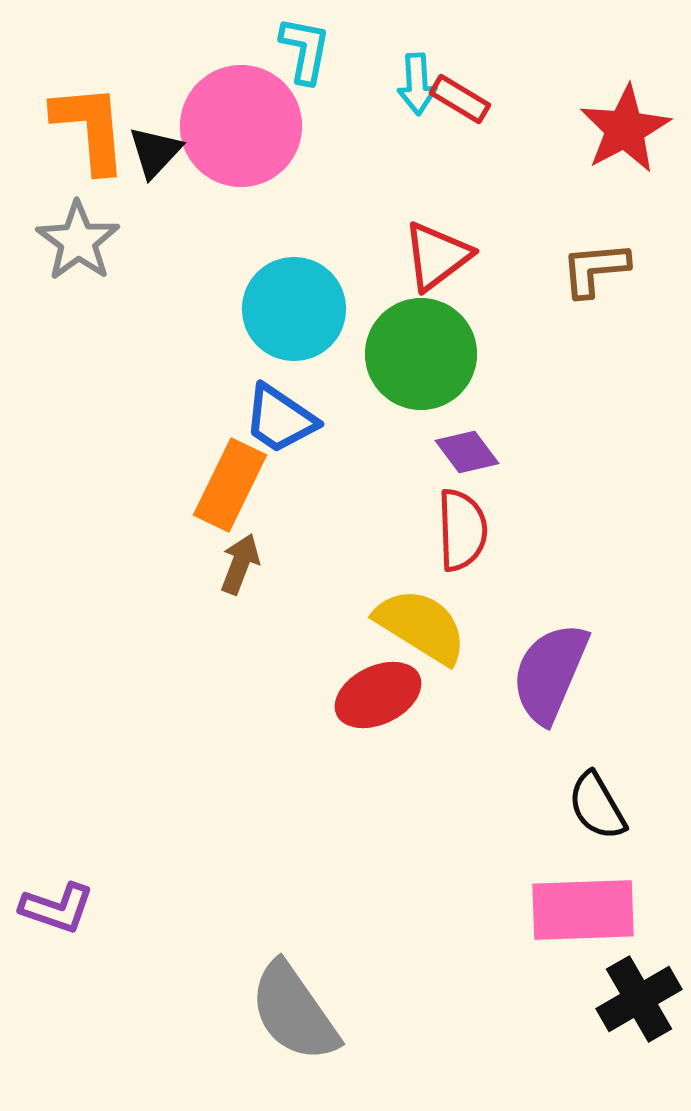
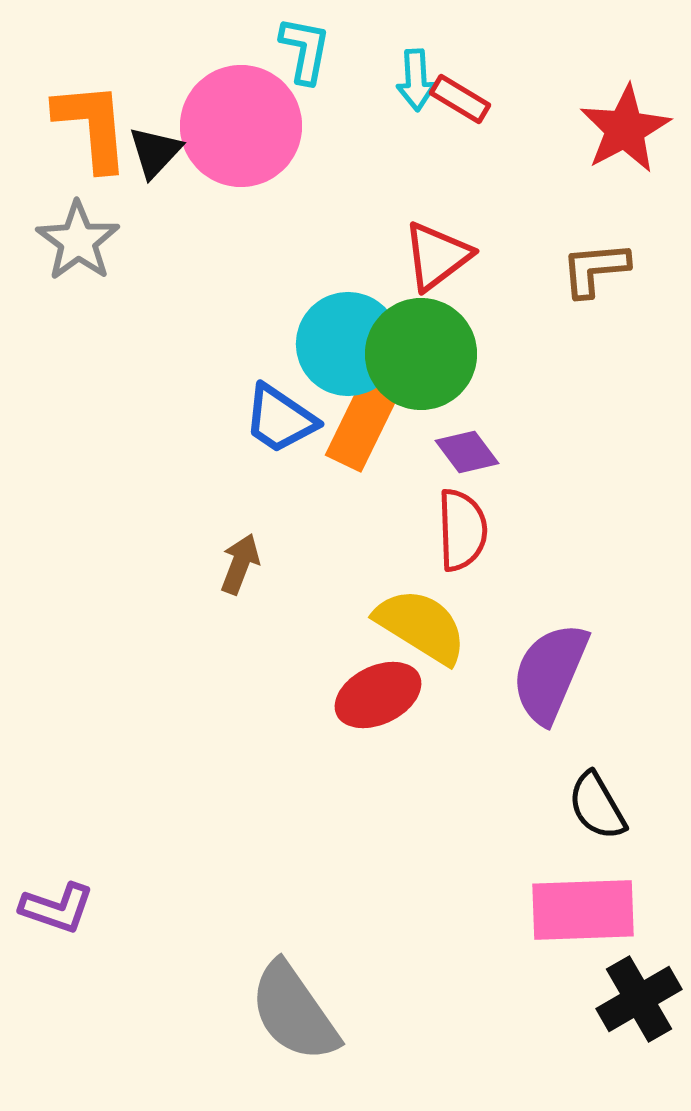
cyan arrow: moved 1 px left, 4 px up
orange L-shape: moved 2 px right, 2 px up
cyan circle: moved 54 px right, 35 px down
orange rectangle: moved 132 px right, 60 px up
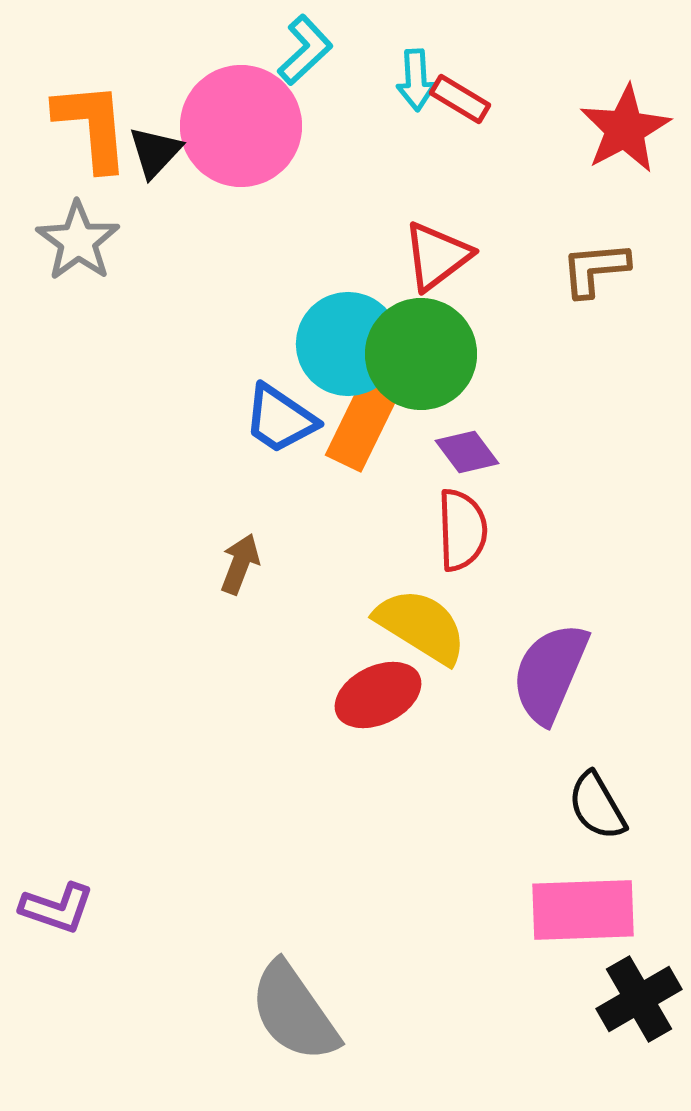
cyan L-shape: rotated 36 degrees clockwise
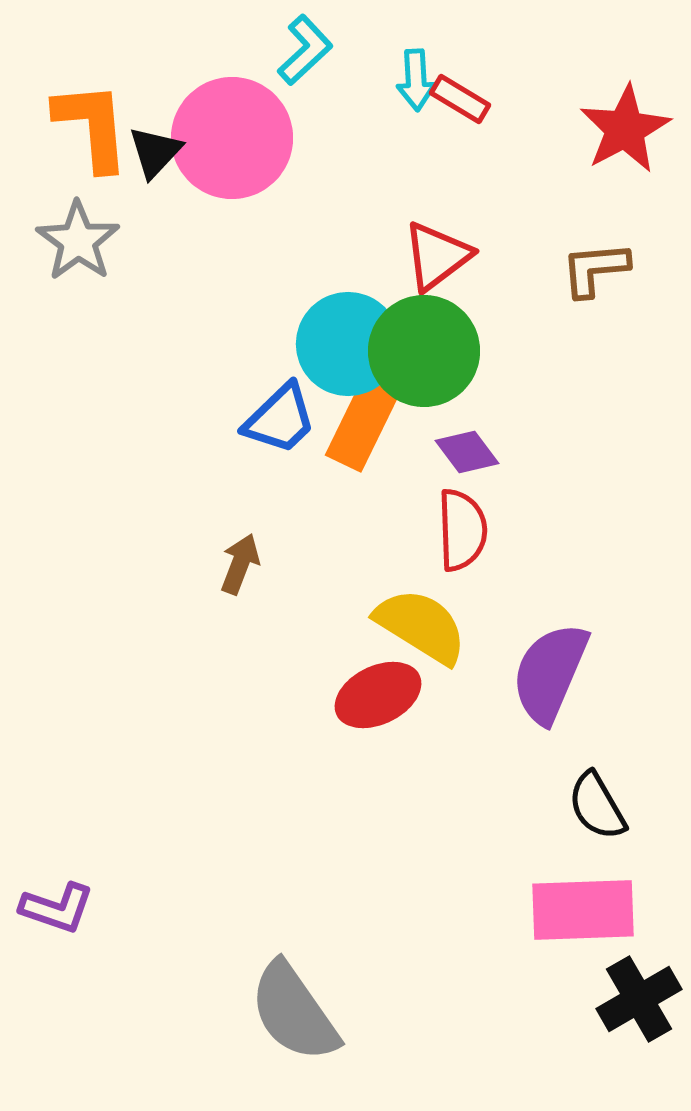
pink circle: moved 9 px left, 12 px down
green circle: moved 3 px right, 3 px up
blue trapezoid: rotated 78 degrees counterclockwise
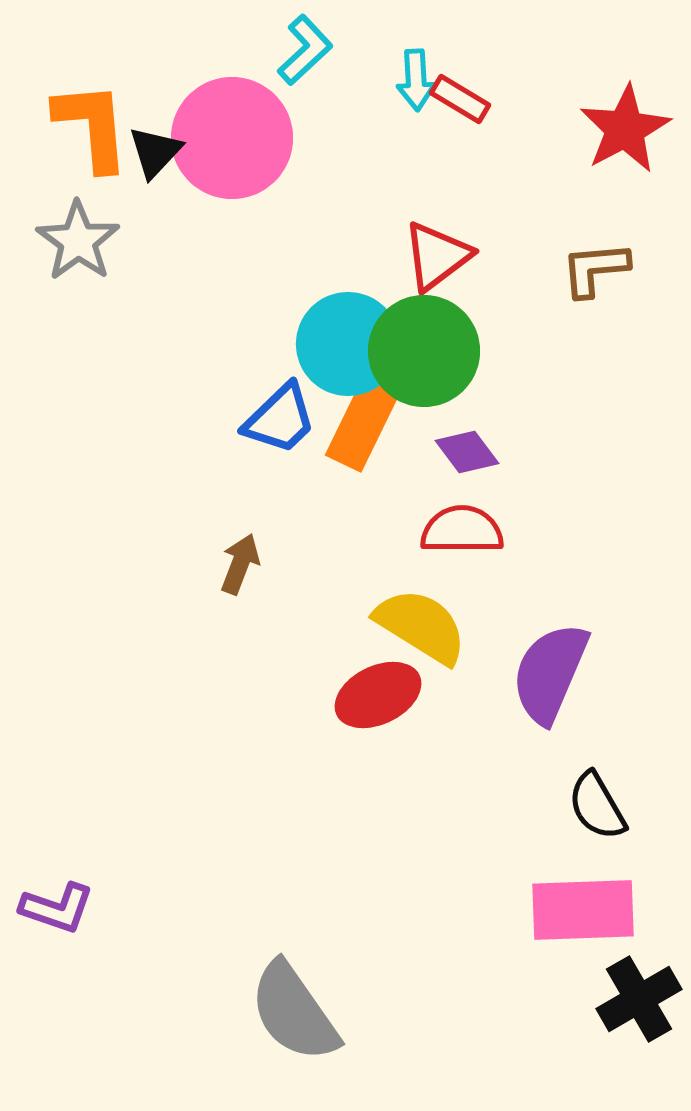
red semicircle: rotated 88 degrees counterclockwise
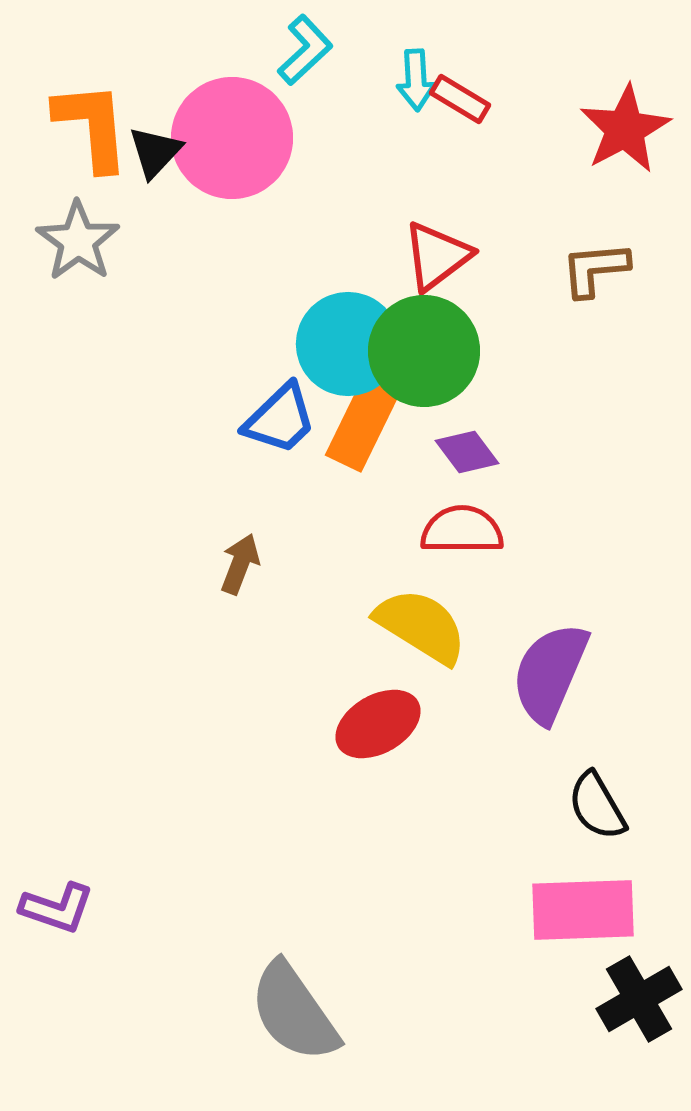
red ellipse: moved 29 px down; rotated 4 degrees counterclockwise
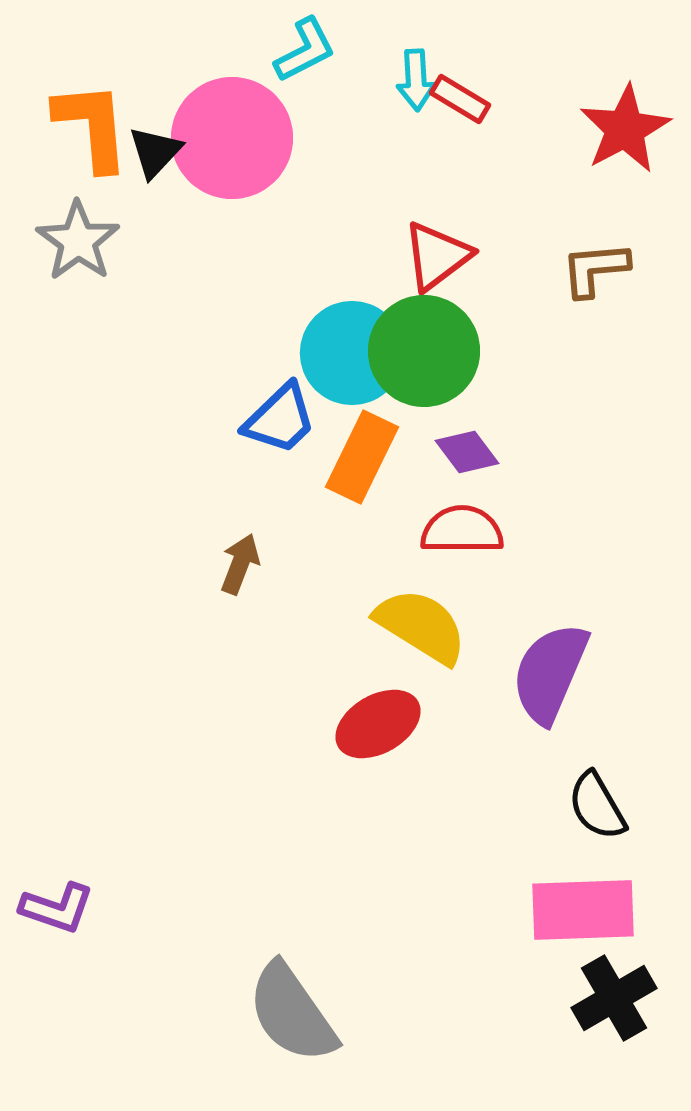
cyan L-shape: rotated 16 degrees clockwise
cyan circle: moved 4 px right, 9 px down
orange rectangle: moved 32 px down
black cross: moved 25 px left, 1 px up
gray semicircle: moved 2 px left, 1 px down
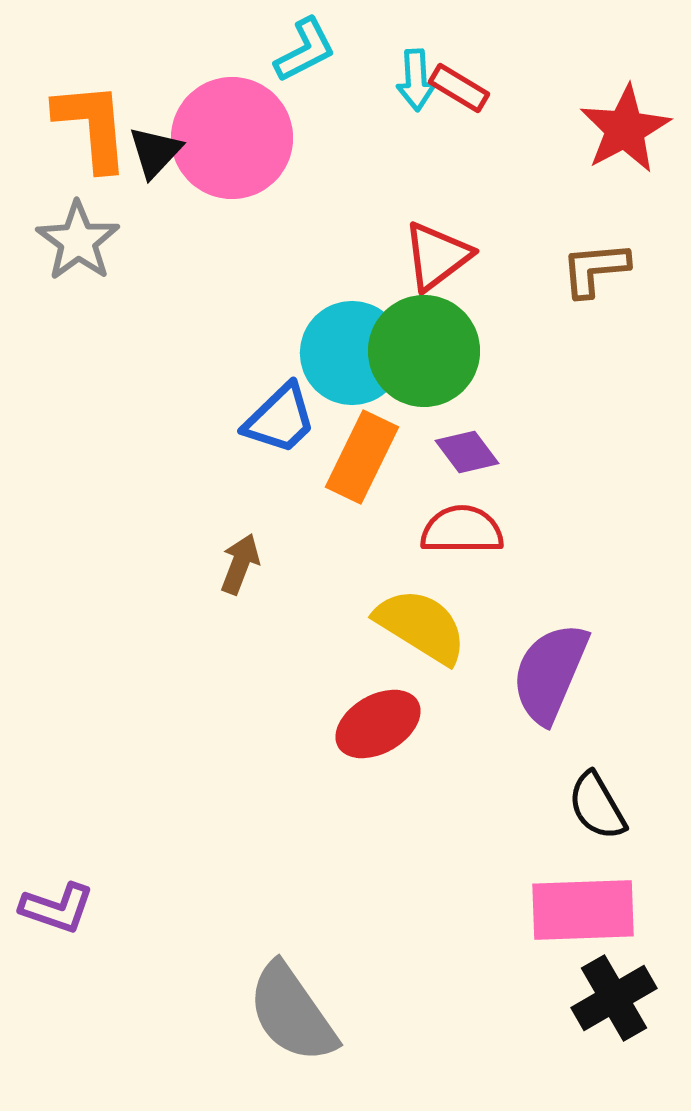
red rectangle: moved 1 px left, 11 px up
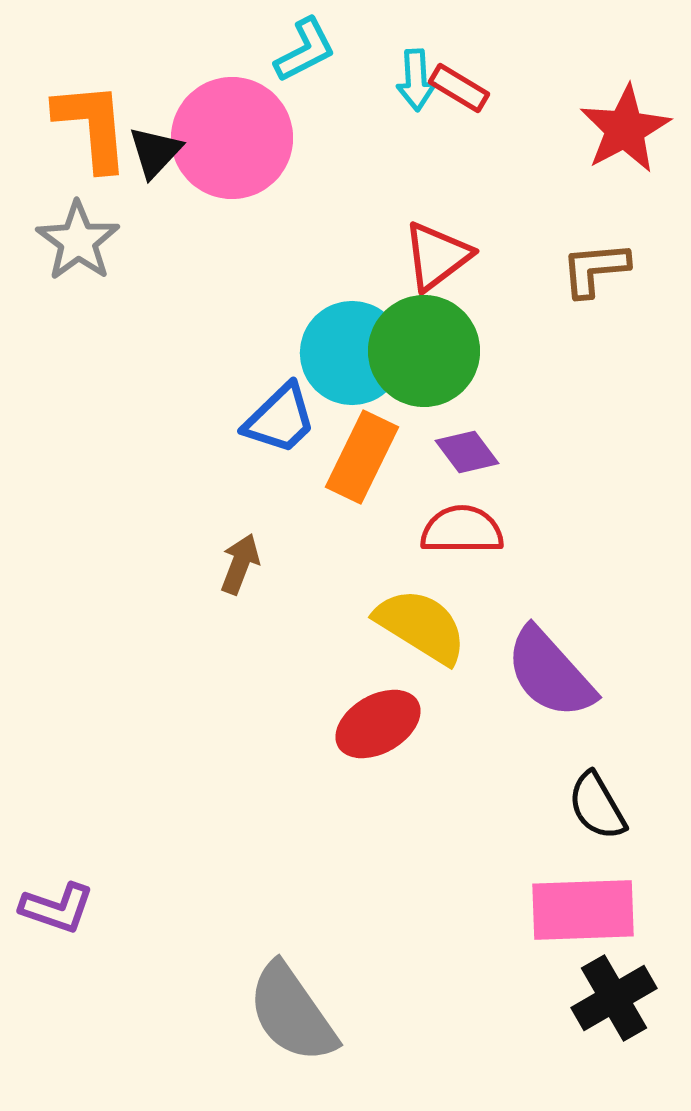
purple semicircle: rotated 65 degrees counterclockwise
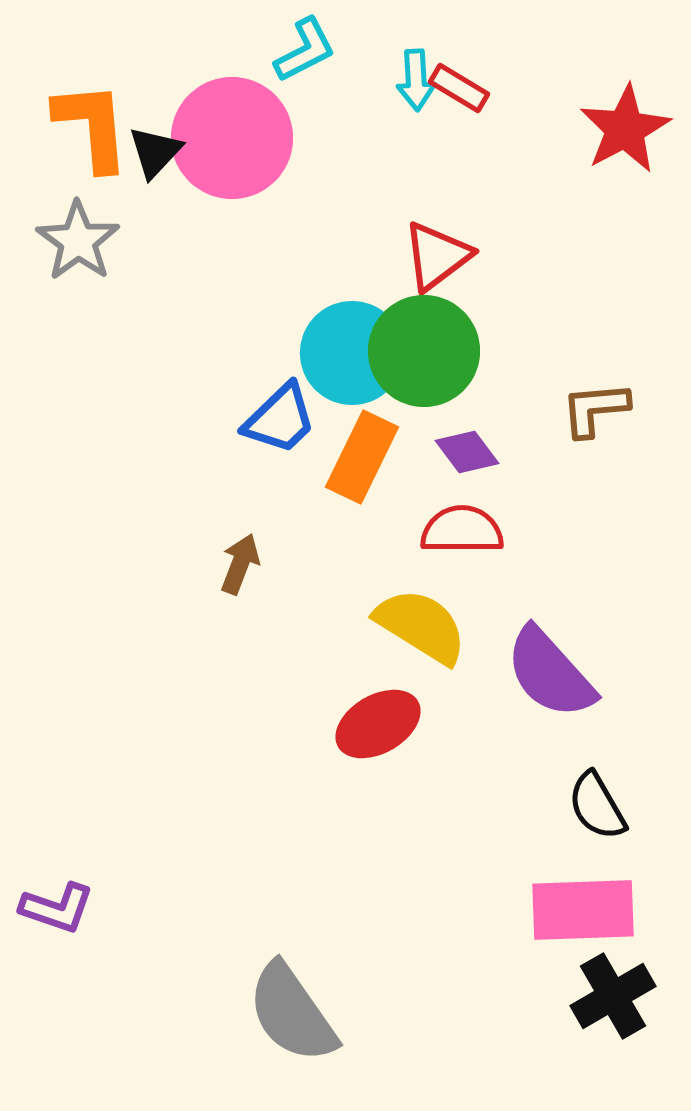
brown L-shape: moved 140 px down
black cross: moved 1 px left, 2 px up
